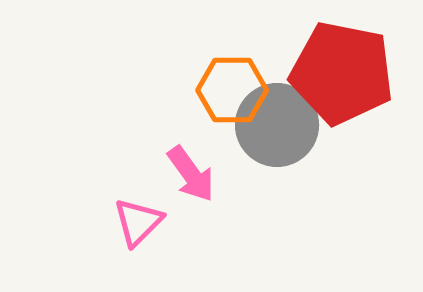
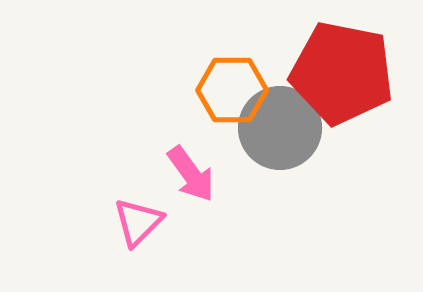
gray circle: moved 3 px right, 3 px down
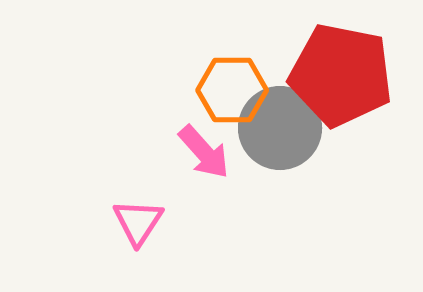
red pentagon: moved 1 px left, 2 px down
pink arrow: moved 13 px right, 22 px up; rotated 6 degrees counterclockwise
pink triangle: rotated 12 degrees counterclockwise
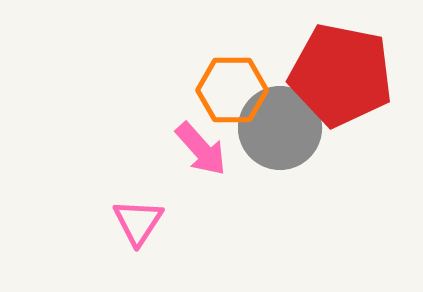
pink arrow: moved 3 px left, 3 px up
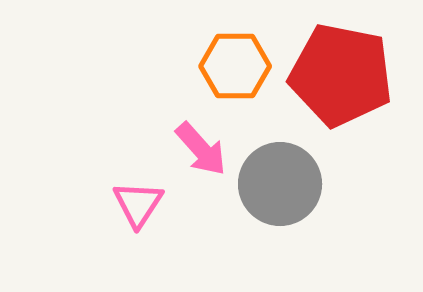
orange hexagon: moved 3 px right, 24 px up
gray circle: moved 56 px down
pink triangle: moved 18 px up
